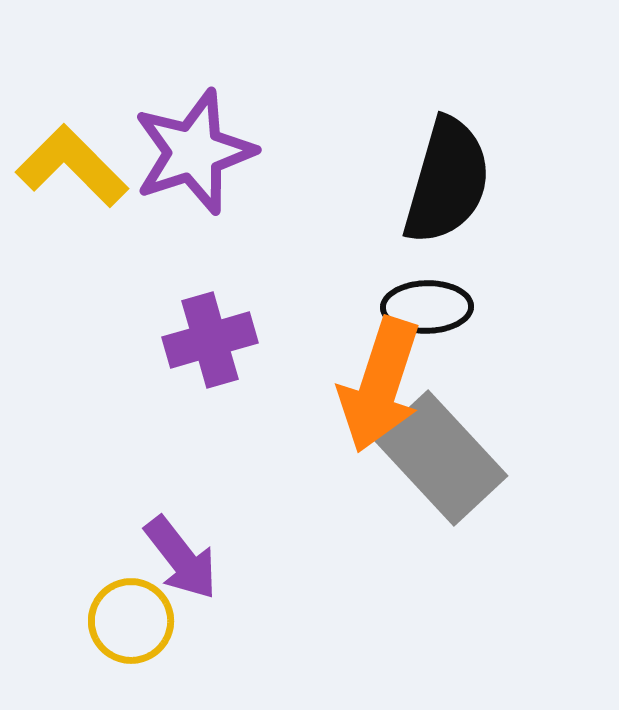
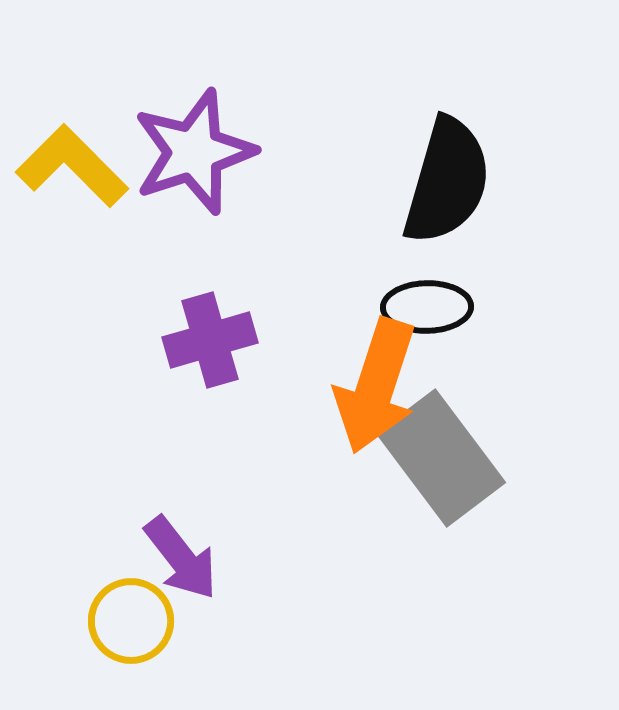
orange arrow: moved 4 px left, 1 px down
gray rectangle: rotated 6 degrees clockwise
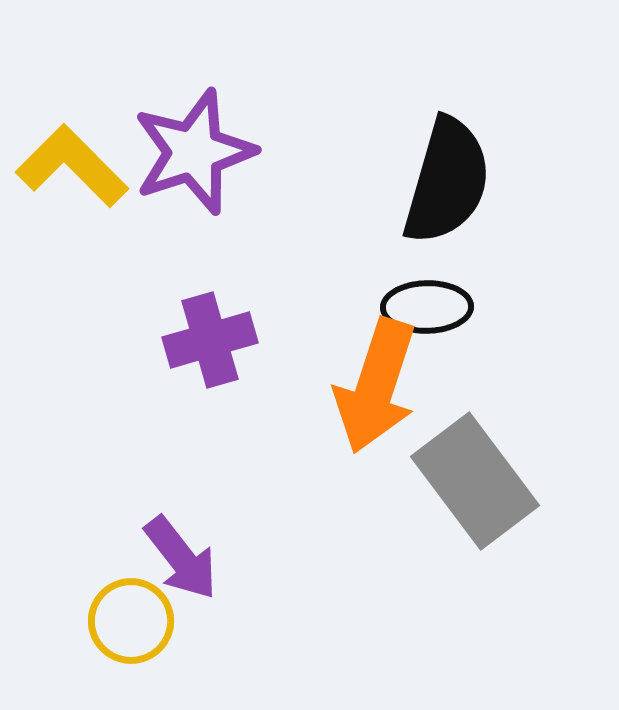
gray rectangle: moved 34 px right, 23 px down
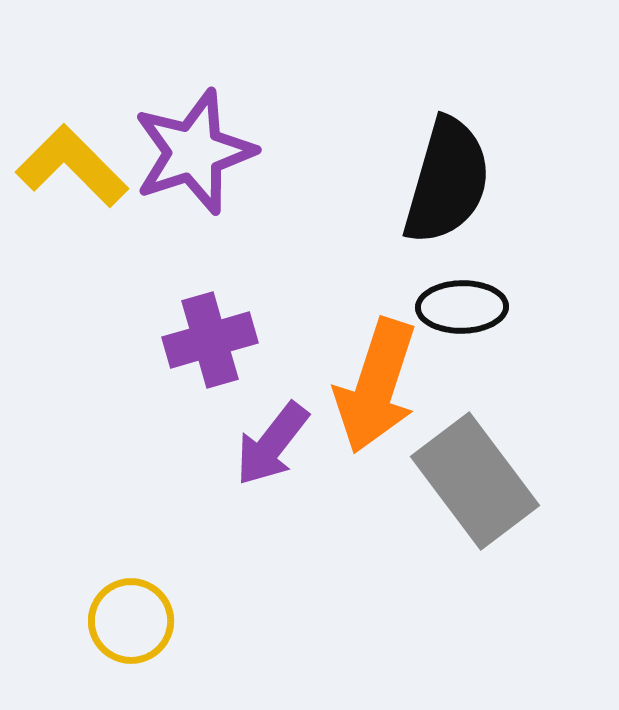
black ellipse: moved 35 px right
purple arrow: moved 91 px right, 114 px up; rotated 76 degrees clockwise
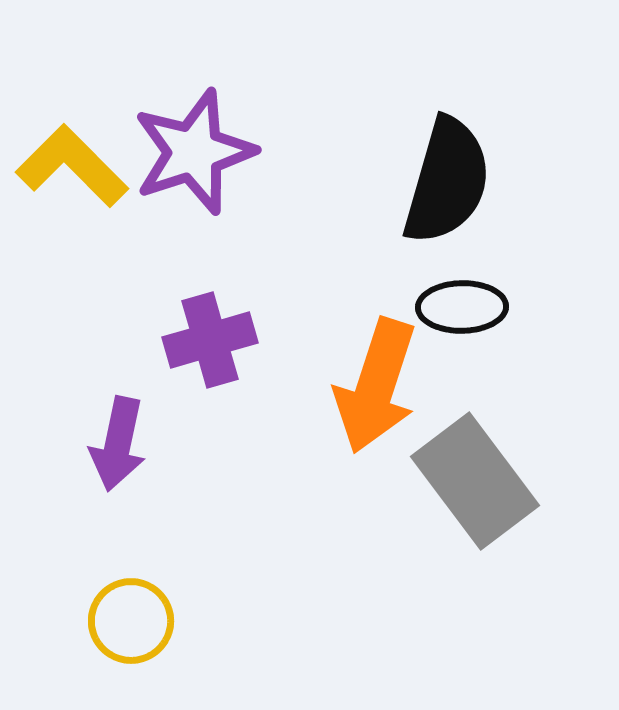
purple arrow: moved 154 px left; rotated 26 degrees counterclockwise
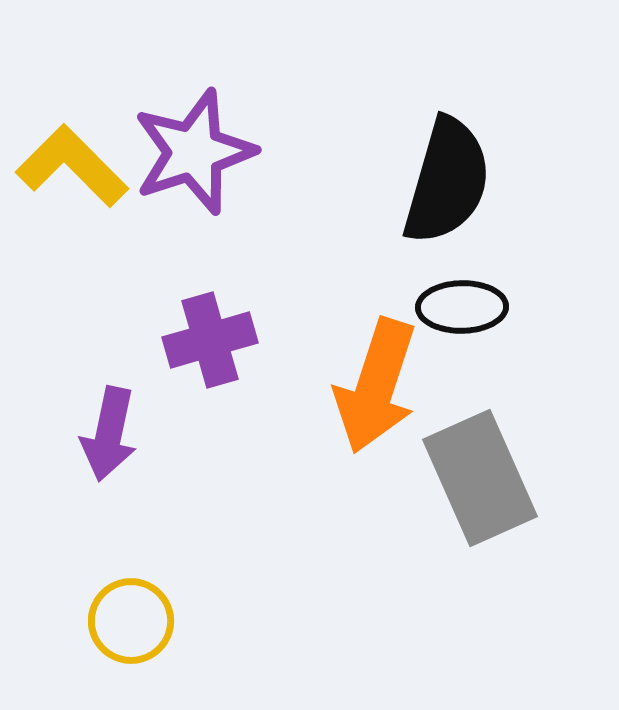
purple arrow: moved 9 px left, 10 px up
gray rectangle: moved 5 px right, 3 px up; rotated 13 degrees clockwise
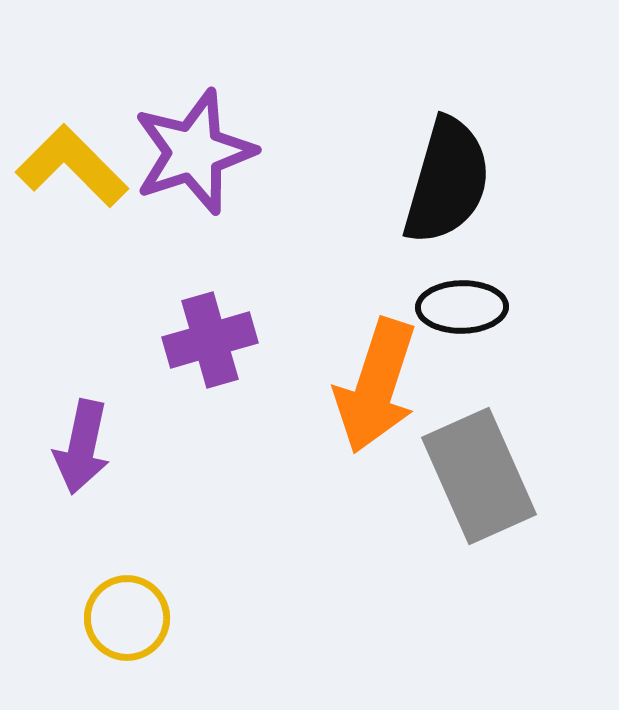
purple arrow: moved 27 px left, 13 px down
gray rectangle: moved 1 px left, 2 px up
yellow circle: moved 4 px left, 3 px up
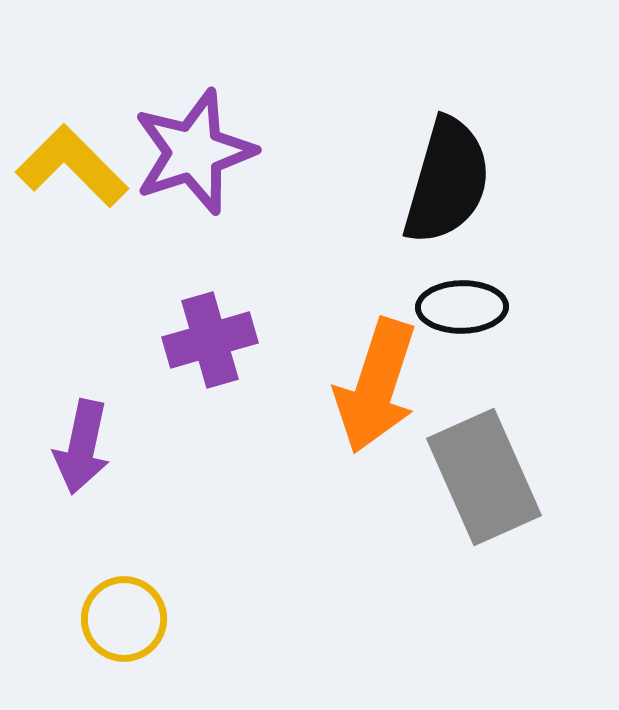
gray rectangle: moved 5 px right, 1 px down
yellow circle: moved 3 px left, 1 px down
